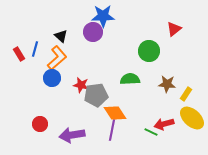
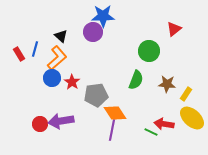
green semicircle: moved 6 px right, 1 px down; rotated 114 degrees clockwise
red star: moved 9 px left, 3 px up; rotated 21 degrees clockwise
red arrow: rotated 24 degrees clockwise
purple arrow: moved 11 px left, 14 px up
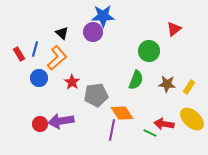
black triangle: moved 1 px right, 3 px up
blue circle: moved 13 px left
yellow rectangle: moved 3 px right, 7 px up
orange diamond: moved 7 px right
yellow ellipse: moved 1 px down
green line: moved 1 px left, 1 px down
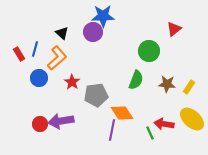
green line: rotated 40 degrees clockwise
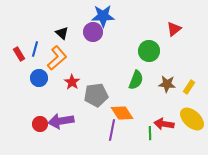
green line: rotated 24 degrees clockwise
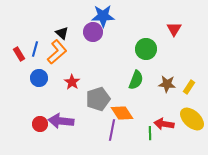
red triangle: rotated 21 degrees counterclockwise
green circle: moved 3 px left, 2 px up
orange L-shape: moved 6 px up
gray pentagon: moved 2 px right, 4 px down; rotated 10 degrees counterclockwise
purple arrow: rotated 15 degrees clockwise
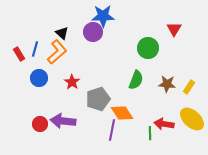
green circle: moved 2 px right, 1 px up
purple arrow: moved 2 px right
